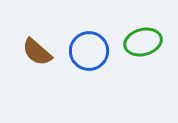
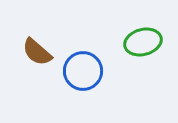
blue circle: moved 6 px left, 20 px down
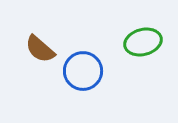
brown semicircle: moved 3 px right, 3 px up
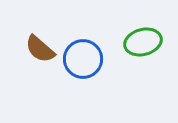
blue circle: moved 12 px up
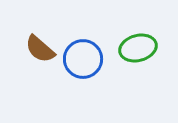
green ellipse: moved 5 px left, 6 px down
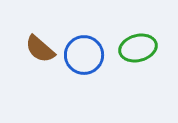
blue circle: moved 1 px right, 4 px up
